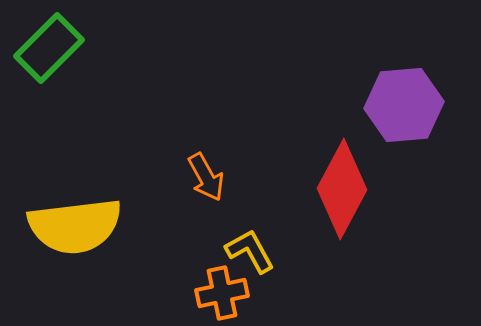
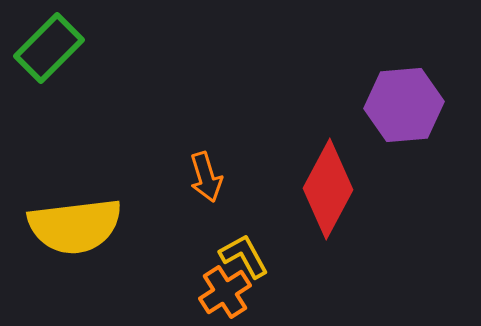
orange arrow: rotated 12 degrees clockwise
red diamond: moved 14 px left
yellow L-shape: moved 6 px left, 5 px down
orange cross: moved 3 px right, 1 px up; rotated 21 degrees counterclockwise
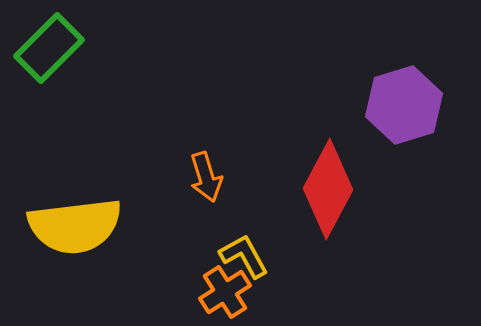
purple hexagon: rotated 12 degrees counterclockwise
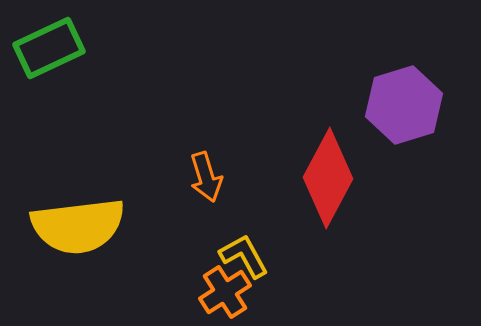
green rectangle: rotated 20 degrees clockwise
red diamond: moved 11 px up
yellow semicircle: moved 3 px right
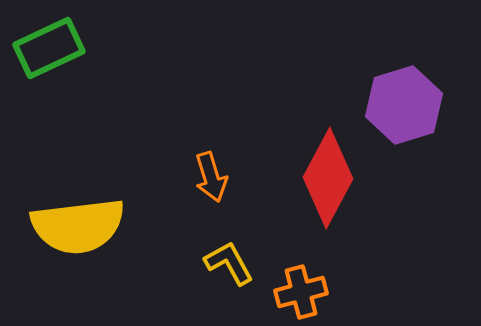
orange arrow: moved 5 px right
yellow L-shape: moved 15 px left, 7 px down
orange cross: moved 76 px right; rotated 18 degrees clockwise
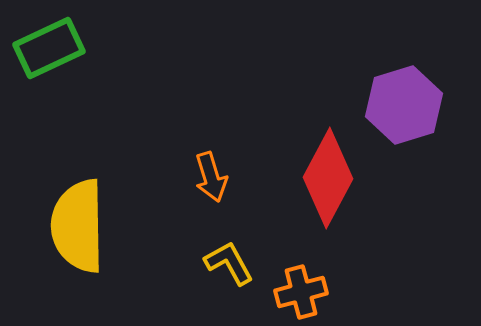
yellow semicircle: rotated 96 degrees clockwise
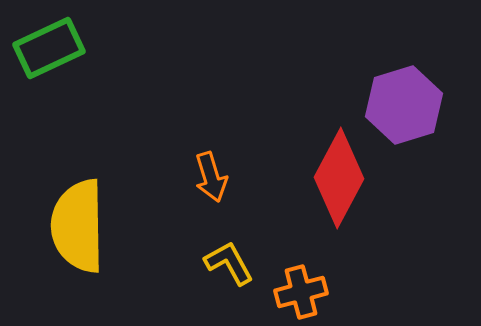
red diamond: moved 11 px right
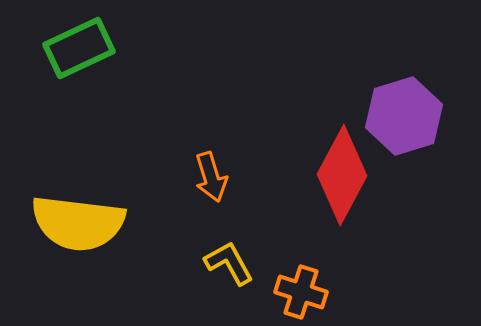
green rectangle: moved 30 px right
purple hexagon: moved 11 px down
red diamond: moved 3 px right, 3 px up
yellow semicircle: moved 3 px up; rotated 82 degrees counterclockwise
orange cross: rotated 33 degrees clockwise
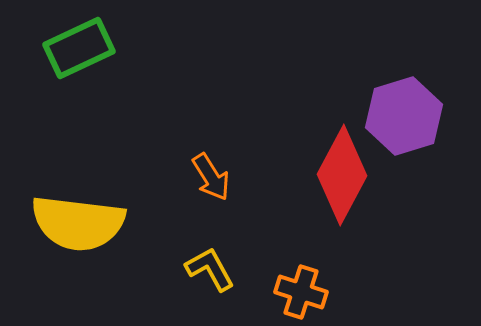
orange arrow: rotated 15 degrees counterclockwise
yellow L-shape: moved 19 px left, 6 px down
